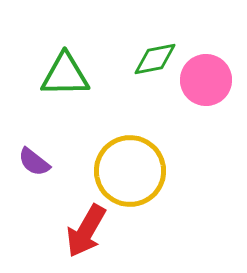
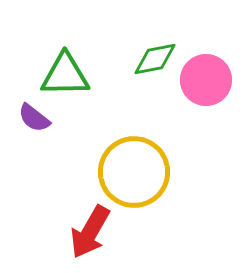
purple semicircle: moved 44 px up
yellow circle: moved 4 px right, 1 px down
red arrow: moved 4 px right, 1 px down
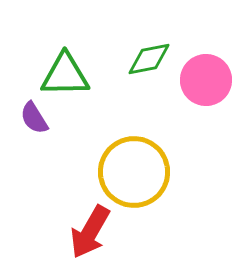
green diamond: moved 6 px left
purple semicircle: rotated 20 degrees clockwise
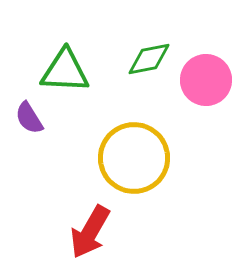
green triangle: moved 4 px up; rotated 4 degrees clockwise
purple semicircle: moved 5 px left
yellow circle: moved 14 px up
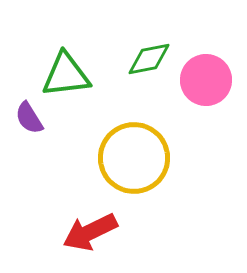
green triangle: moved 1 px right, 4 px down; rotated 10 degrees counterclockwise
red arrow: rotated 34 degrees clockwise
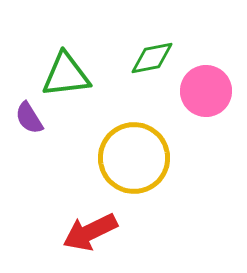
green diamond: moved 3 px right, 1 px up
pink circle: moved 11 px down
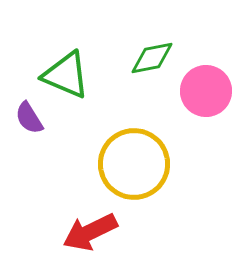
green triangle: rotated 30 degrees clockwise
yellow circle: moved 6 px down
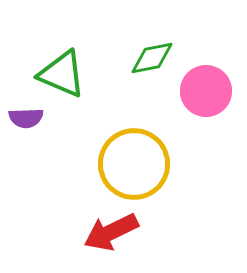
green triangle: moved 4 px left, 1 px up
purple semicircle: moved 3 px left; rotated 60 degrees counterclockwise
red arrow: moved 21 px right
